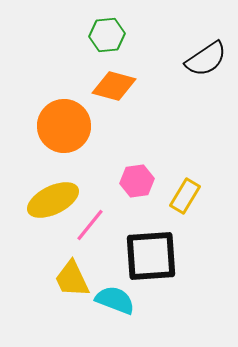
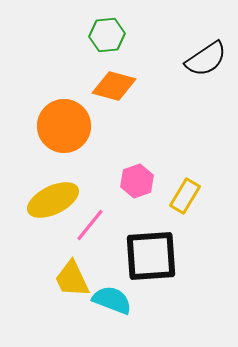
pink hexagon: rotated 12 degrees counterclockwise
cyan semicircle: moved 3 px left
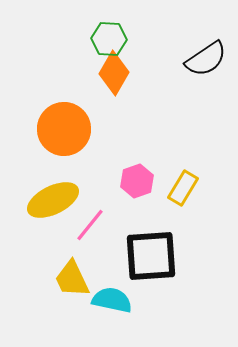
green hexagon: moved 2 px right, 4 px down; rotated 8 degrees clockwise
orange diamond: moved 13 px up; rotated 75 degrees counterclockwise
orange circle: moved 3 px down
yellow rectangle: moved 2 px left, 8 px up
cyan semicircle: rotated 9 degrees counterclockwise
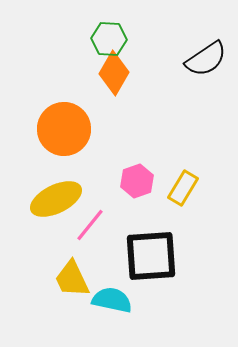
yellow ellipse: moved 3 px right, 1 px up
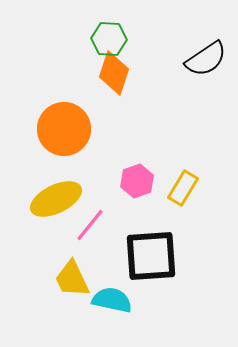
orange diamond: rotated 12 degrees counterclockwise
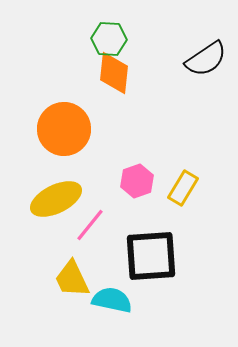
orange diamond: rotated 12 degrees counterclockwise
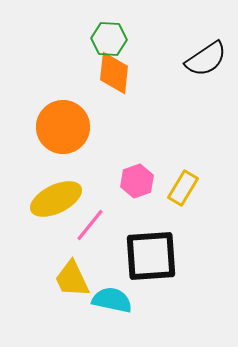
orange circle: moved 1 px left, 2 px up
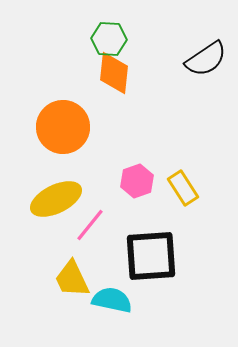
yellow rectangle: rotated 64 degrees counterclockwise
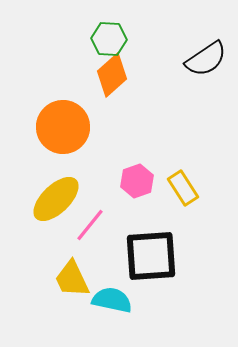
orange diamond: moved 2 px left, 2 px down; rotated 42 degrees clockwise
yellow ellipse: rotated 18 degrees counterclockwise
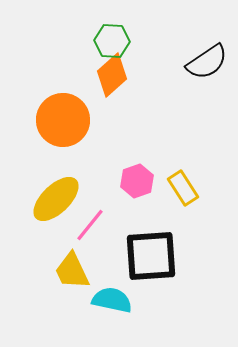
green hexagon: moved 3 px right, 2 px down
black semicircle: moved 1 px right, 3 px down
orange circle: moved 7 px up
yellow trapezoid: moved 8 px up
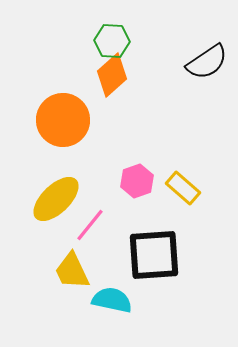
yellow rectangle: rotated 16 degrees counterclockwise
black square: moved 3 px right, 1 px up
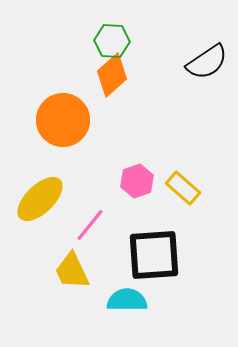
yellow ellipse: moved 16 px left
cyan semicircle: moved 15 px right; rotated 12 degrees counterclockwise
